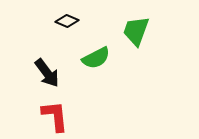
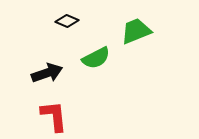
green trapezoid: rotated 48 degrees clockwise
black arrow: rotated 72 degrees counterclockwise
red L-shape: moved 1 px left
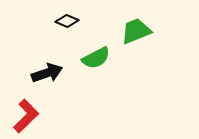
red L-shape: moved 28 px left; rotated 52 degrees clockwise
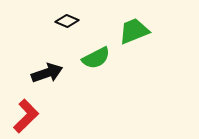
green trapezoid: moved 2 px left
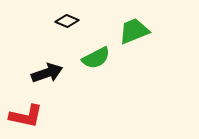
red L-shape: rotated 56 degrees clockwise
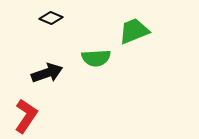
black diamond: moved 16 px left, 3 px up
green semicircle: rotated 24 degrees clockwise
red L-shape: rotated 68 degrees counterclockwise
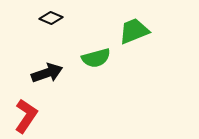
green semicircle: rotated 12 degrees counterclockwise
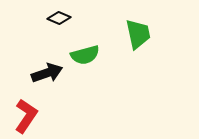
black diamond: moved 8 px right
green trapezoid: moved 4 px right, 3 px down; rotated 100 degrees clockwise
green semicircle: moved 11 px left, 3 px up
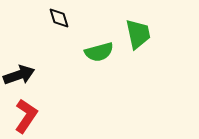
black diamond: rotated 50 degrees clockwise
green semicircle: moved 14 px right, 3 px up
black arrow: moved 28 px left, 2 px down
